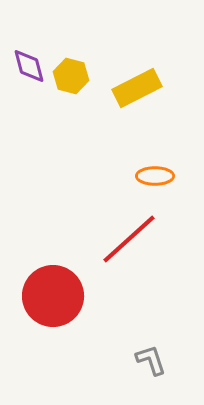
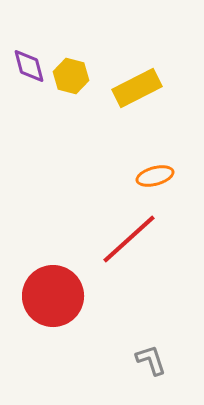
orange ellipse: rotated 15 degrees counterclockwise
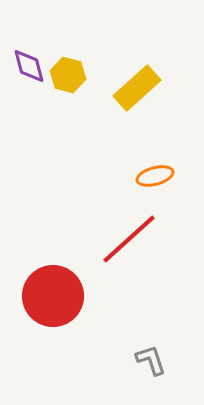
yellow hexagon: moved 3 px left, 1 px up
yellow rectangle: rotated 15 degrees counterclockwise
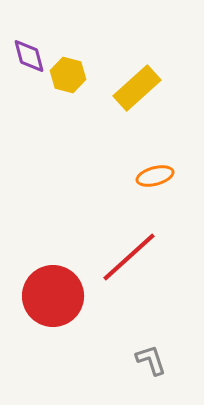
purple diamond: moved 10 px up
red line: moved 18 px down
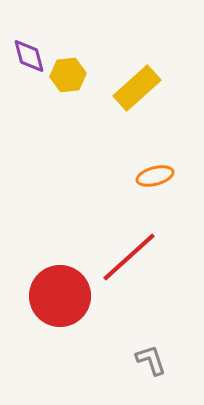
yellow hexagon: rotated 20 degrees counterclockwise
red circle: moved 7 px right
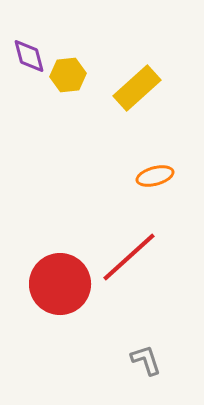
red circle: moved 12 px up
gray L-shape: moved 5 px left
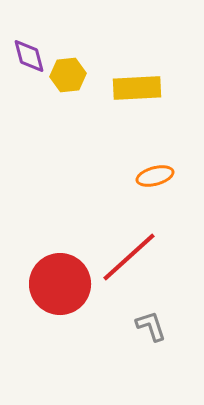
yellow rectangle: rotated 39 degrees clockwise
gray L-shape: moved 5 px right, 34 px up
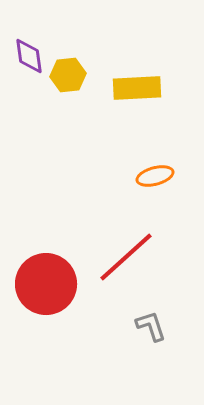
purple diamond: rotated 6 degrees clockwise
red line: moved 3 px left
red circle: moved 14 px left
